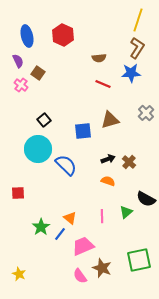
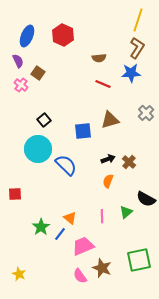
blue ellipse: rotated 35 degrees clockwise
orange semicircle: rotated 88 degrees counterclockwise
red square: moved 3 px left, 1 px down
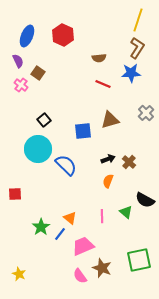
black semicircle: moved 1 px left, 1 px down
green triangle: rotated 40 degrees counterclockwise
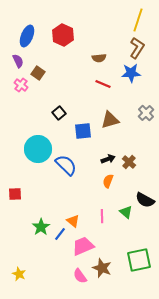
black square: moved 15 px right, 7 px up
orange triangle: moved 3 px right, 3 px down
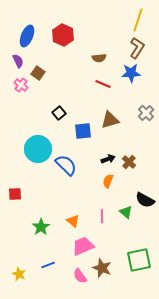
blue line: moved 12 px left, 31 px down; rotated 32 degrees clockwise
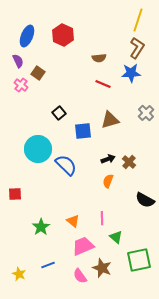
green triangle: moved 10 px left, 25 px down
pink line: moved 2 px down
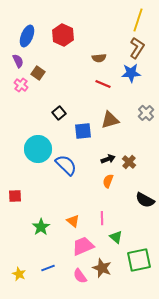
red square: moved 2 px down
blue line: moved 3 px down
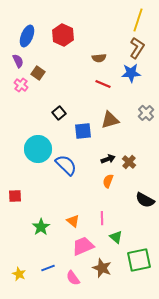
pink semicircle: moved 7 px left, 2 px down
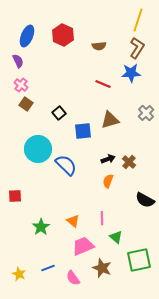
brown semicircle: moved 12 px up
brown square: moved 12 px left, 31 px down
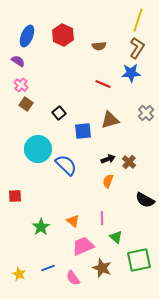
purple semicircle: rotated 32 degrees counterclockwise
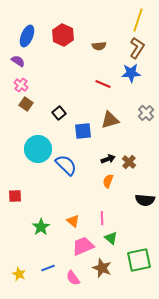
black semicircle: rotated 24 degrees counterclockwise
green triangle: moved 5 px left, 1 px down
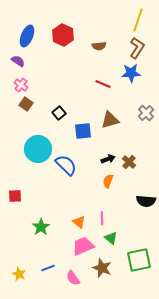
black semicircle: moved 1 px right, 1 px down
orange triangle: moved 6 px right, 1 px down
